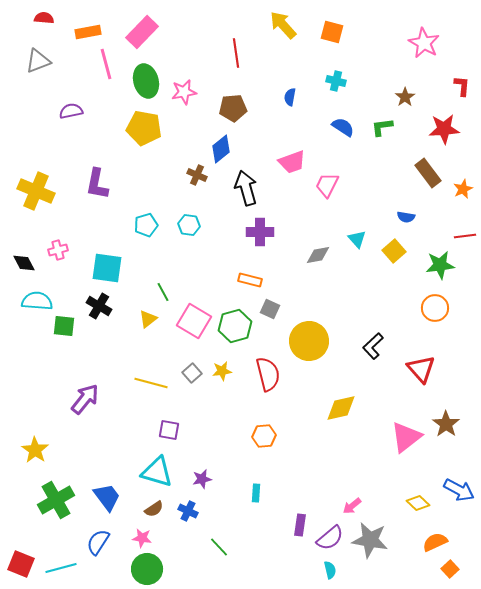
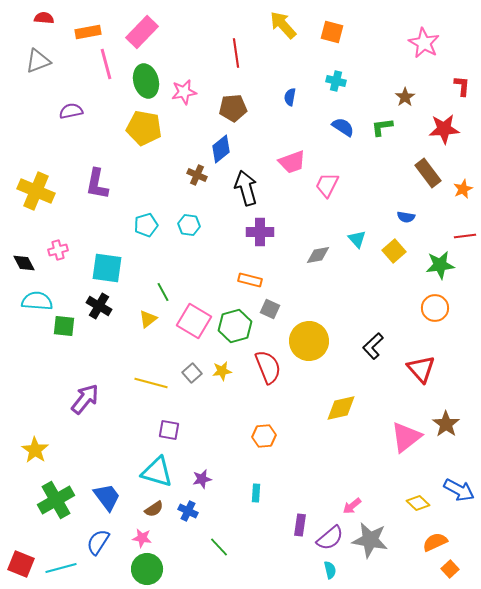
red semicircle at (268, 374): moved 7 px up; rotated 8 degrees counterclockwise
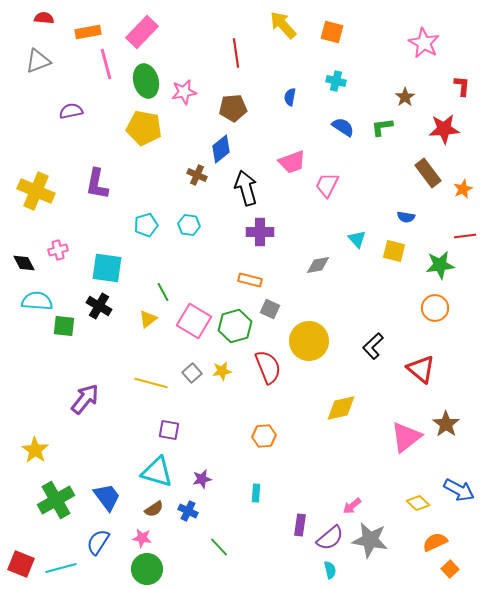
yellow square at (394, 251): rotated 35 degrees counterclockwise
gray diamond at (318, 255): moved 10 px down
red triangle at (421, 369): rotated 8 degrees counterclockwise
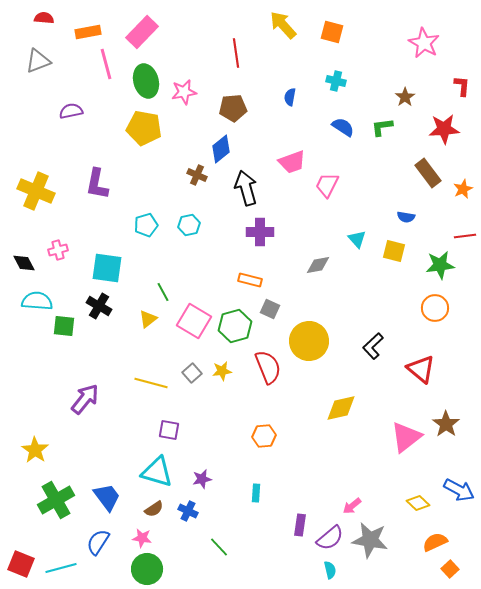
cyan hexagon at (189, 225): rotated 20 degrees counterclockwise
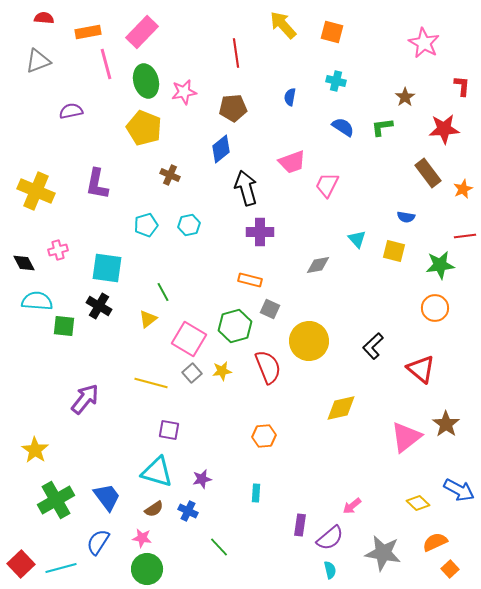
yellow pentagon at (144, 128): rotated 12 degrees clockwise
brown cross at (197, 175): moved 27 px left
pink square at (194, 321): moved 5 px left, 18 px down
gray star at (370, 540): moved 13 px right, 13 px down
red square at (21, 564): rotated 24 degrees clockwise
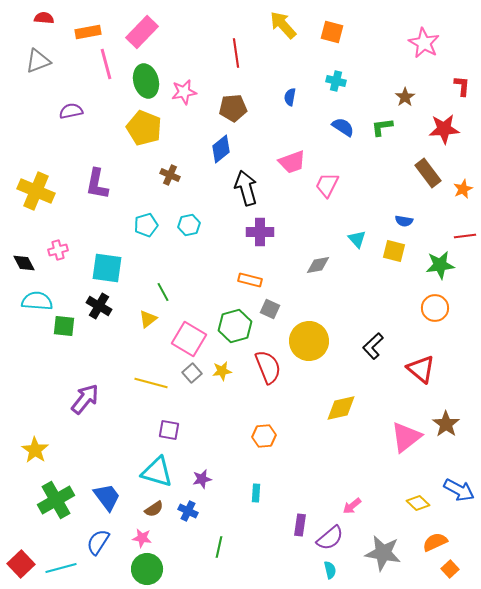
blue semicircle at (406, 217): moved 2 px left, 4 px down
green line at (219, 547): rotated 55 degrees clockwise
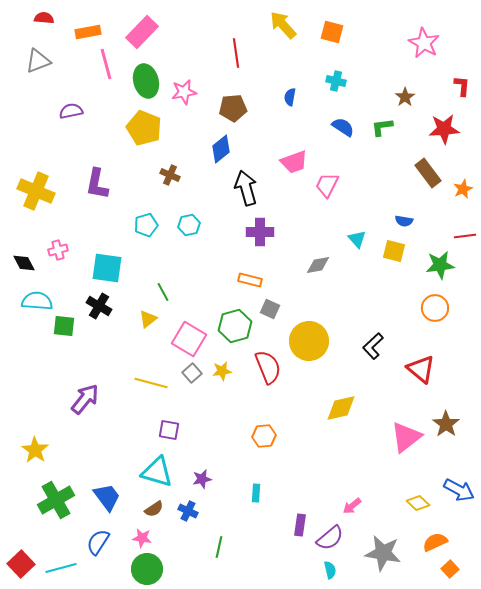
pink trapezoid at (292, 162): moved 2 px right
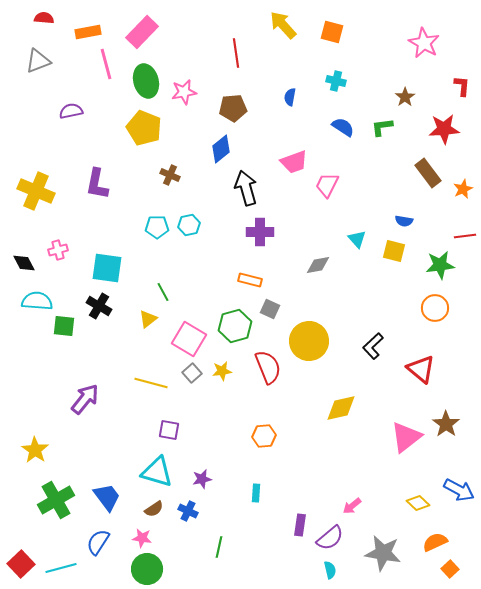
cyan pentagon at (146, 225): moved 11 px right, 2 px down; rotated 15 degrees clockwise
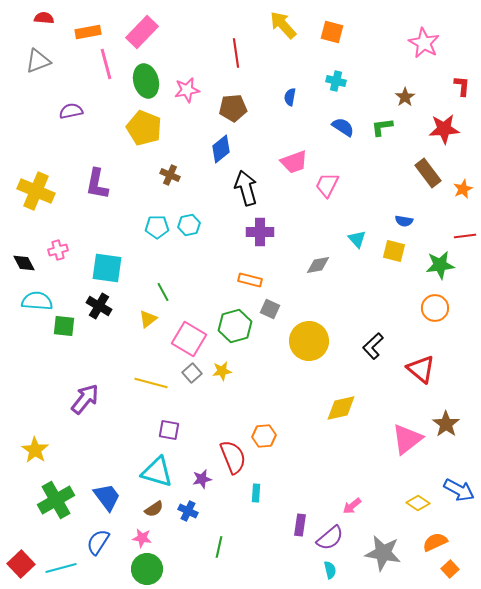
pink star at (184, 92): moved 3 px right, 2 px up
red semicircle at (268, 367): moved 35 px left, 90 px down
pink triangle at (406, 437): moved 1 px right, 2 px down
yellow diamond at (418, 503): rotated 10 degrees counterclockwise
